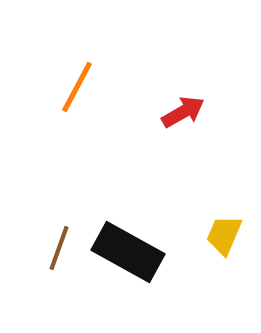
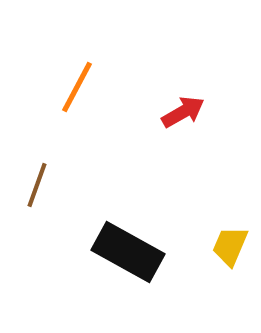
yellow trapezoid: moved 6 px right, 11 px down
brown line: moved 22 px left, 63 px up
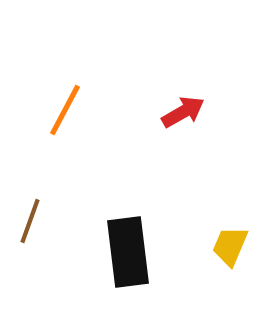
orange line: moved 12 px left, 23 px down
brown line: moved 7 px left, 36 px down
black rectangle: rotated 54 degrees clockwise
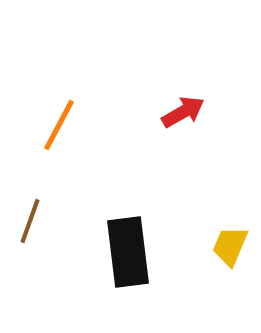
orange line: moved 6 px left, 15 px down
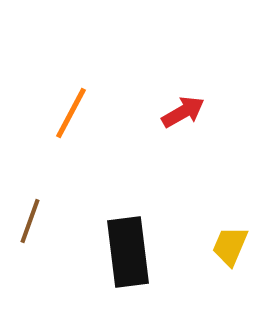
orange line: moved 12 px right, 12 px up
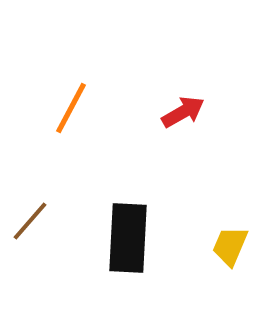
orange line: moved 5 px up
brown line: rotated 21 degrees clockwise
black rectangle: moved 14 px up; rotated 10 degrees clockwise
